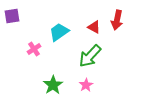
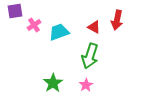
purple square: moved 3 px right, 5 px up
cyan trapezoid: rotated 15 degrees clockwise
pink cross: moved 24 px up
green arrow: rotated 25 degrees counterclockwise
green star: moved 2 px up
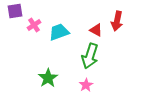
red arrow: moved 1 px down
red triangle: moved 2 px right, 3 px down
green star: moved 5 px left, 5 px up
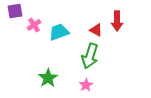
red arrow: rotated 12 degrees counterclockwise
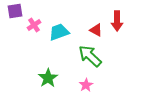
green arrow: rotated 115 degrees clockwise
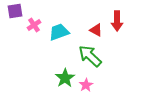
green star: moved 17 px right
